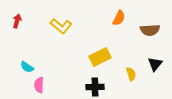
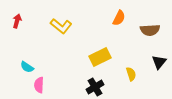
black triangle: moved 4 px right, 2 px up
black cross: rotated 30 degrees counterclockwise
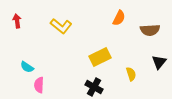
red arrow: rotated 24 degrees counterclockwise
black cross: moved 1 px left; rotated 30 degrees counterclockwise
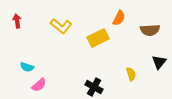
yellow rectangle: moved 2 px left, 19 px up
cyan semicircle: rotated 16 degrees counterclockwise
pink semicircle: rotated 133 degrees counterclockwise
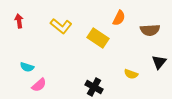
red arrow: moved 2 px right
yellow rectangle: rotated 60 degrees clockwise
yellow semicircle: rotated 128 degrees clockwise
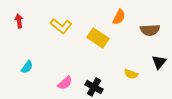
orange semicircle: moved 1 px up
cyan semicircle: rotated 72 degrees counterclockwise
pink semicircle: moved 26 px right, 2 px up
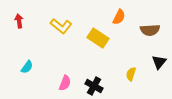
yellow semicircle: rotated 88 degrees clockwise
pink semicircle: rotated 28 degrees counterclockwise
black cross: moved 1 px up
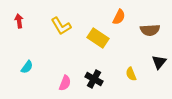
yellow L-shape: rotated 20 degrees clockwise
yellow semicircle: rotated 40 degrees counterclockwise
black cross: moved 7 px up
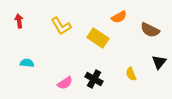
orange semicircle: rotated 35 degrees clockwise
brown semicircle: rotated 30 degrees clockwise
cyan semicircle: moved 4 px up; rotated 120 degrees counterclockwise
pink semicircle: rotated 35 degrees clockwise
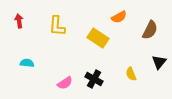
yellow L-shape: moved 4 px left; rotated 35 degrees clockwise
brown semicircle: rotated 90 degrees counterclockwise
